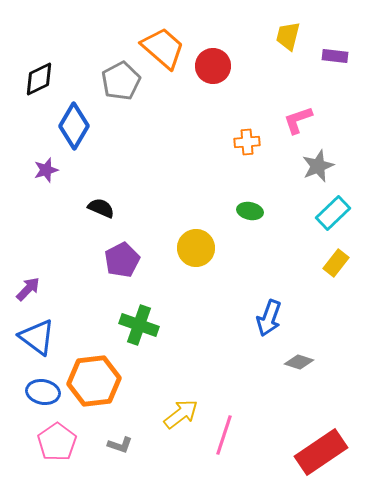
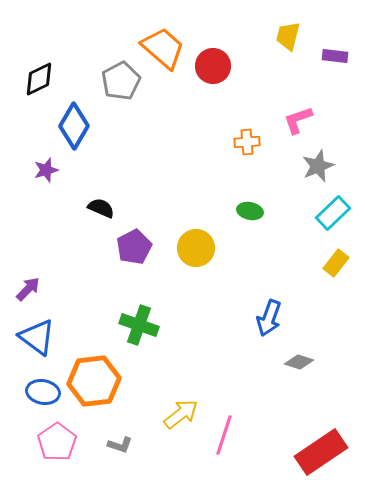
purple pentagon: moved 12 px right, 13 px up
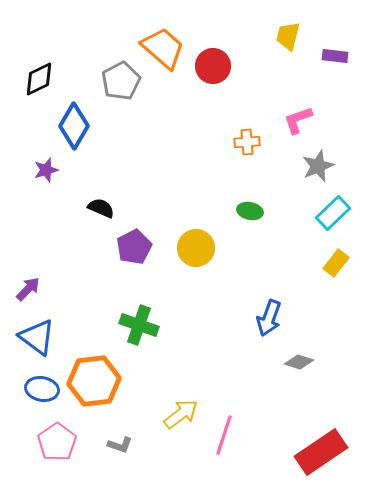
blue ellipse: moved 1 px left, 3 px up
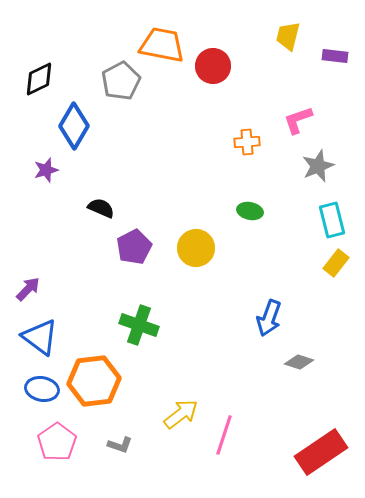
orange trapezoid: moved 1 px left, 3 px up; rotated 30 degrees counterclockwise
cyan rectangle: moved 1 px left, 7 px down; rotated 60 degrees counterclockwise
blue triangle: moved 3 px right
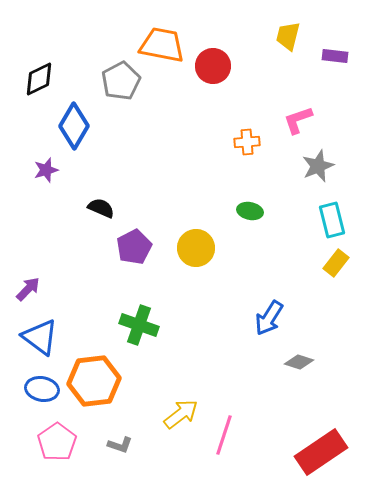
blue arrow: rotated 12 degrees clockwise
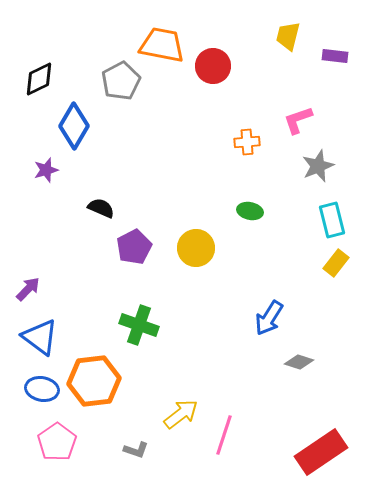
gray L-shape: moved 16 px right, 5 px down
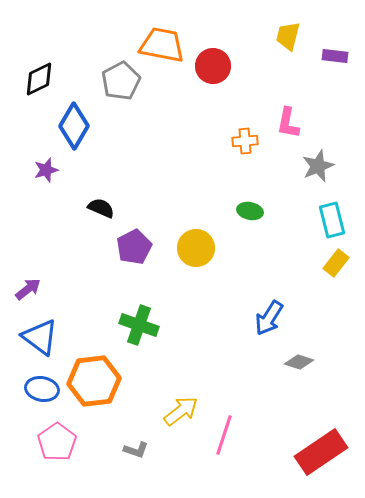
pink L-shape: moved 10 px left, 3 px down; rotated 60 degrees counterclockwise
orange cross: moved 2 px left, 1 px up
purple arrow: rotated 8 degrees clockwise
yellow arrow: moved 3 px up
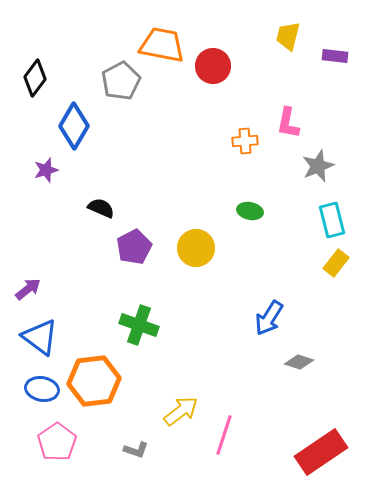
black diamond: moved 4 px left, 1 px up; rotated 27 degrees counterclockwise
